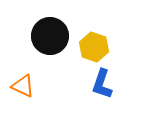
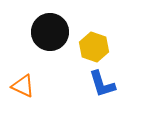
black circle: moved 4 px up
blue L-shape: rotated 36 degrees counterclockwise
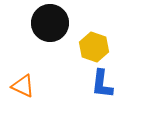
black circle: moved 9 px up
blue L-shape: rotated 24 degrees clockwise
